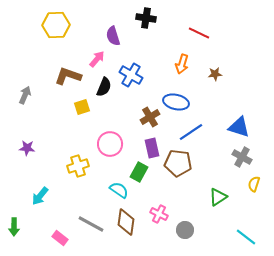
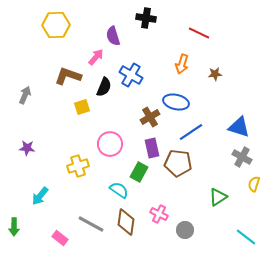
pink arrow: moved 1 px left, 2 px up
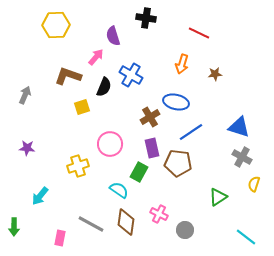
pink rectangle: rotated 63 degrees clockwise
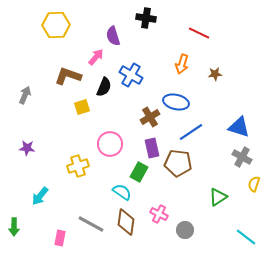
cyan semicircle: moved 3 px right, 2 px down
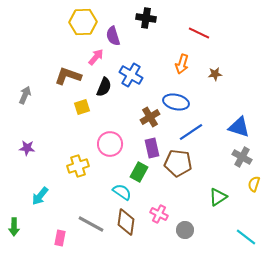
yellow hexagon: moved 27 px right, 3 px up
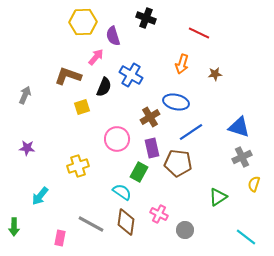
black cross: rotated 12 degrees clockwise
pink circle: moved 7 px right, 5 px up
gray cross: rotated 36 degrees clockwise
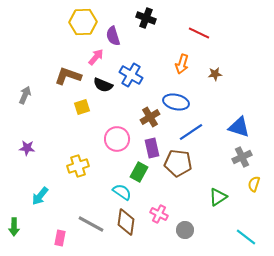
black semicircle: moved 1 px left, 2 px up; rotated 90 degrees clockwise
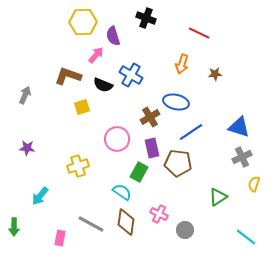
pink arrow: moved 2 px up
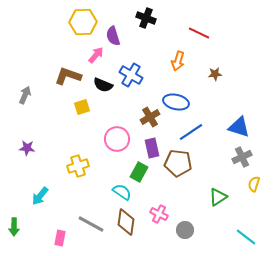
orange arrow: moved 4 px left, 3 px up
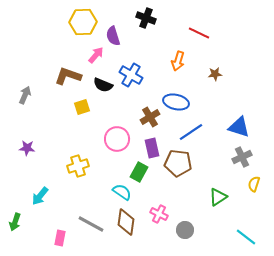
green arrow: moved 1 px right, 5 px up; rotated 18 degrees clockwise
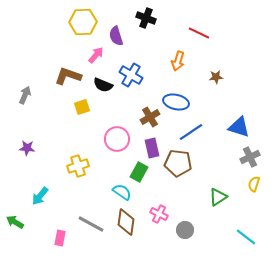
purple semicircle: moved 3 px right
brown star: moved 1 px right, 3 px down
gray cross: moved 8 px right
green arrow: rotated 102 degrees clockwise
